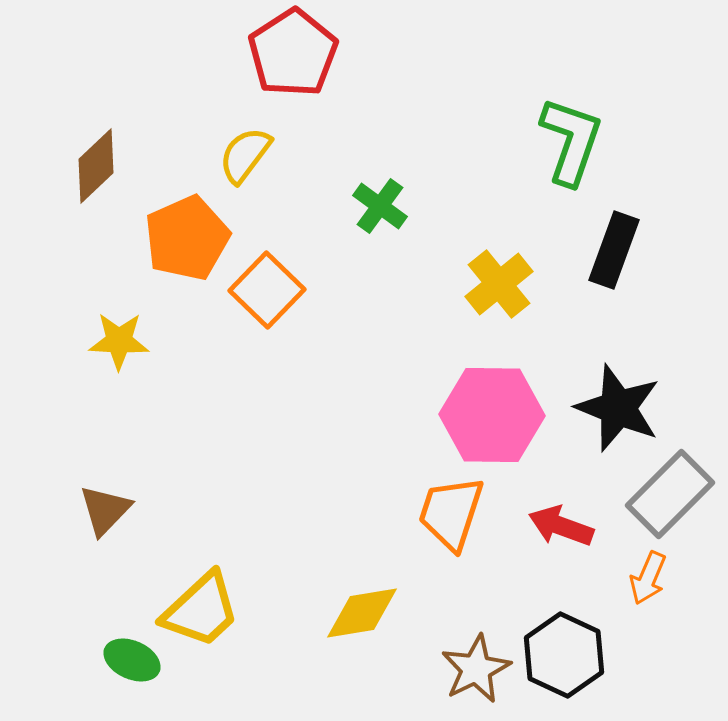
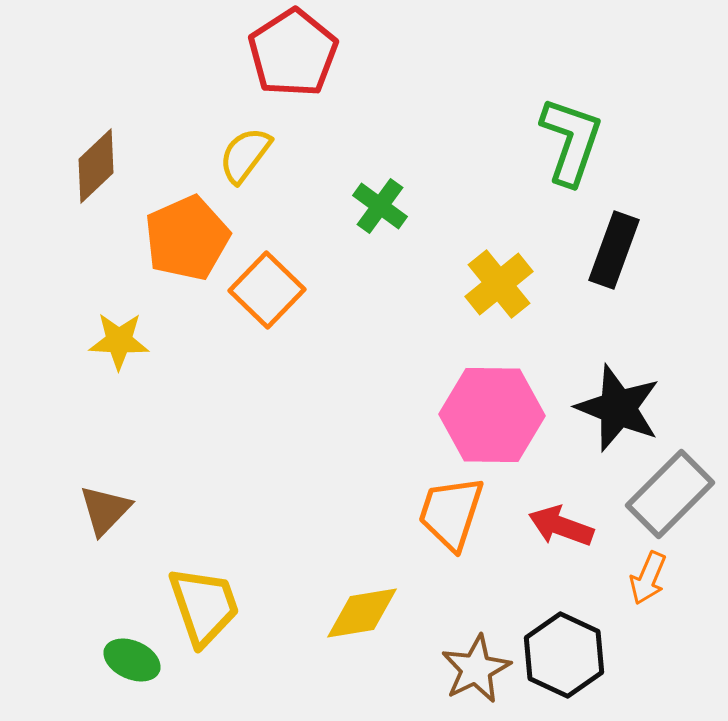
yellow trapezoid: moved 3 px right, 4 px up; rotated 66 degrees counterclockwise
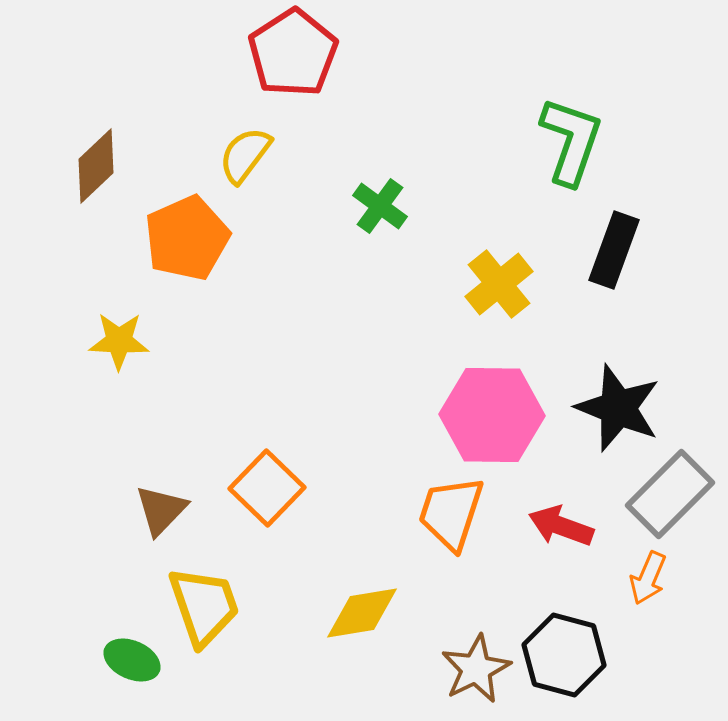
orange square: moved 198 px down
brown triangle: moved 56 px right
black hexagon: rotated 10 degrees counterclockwise
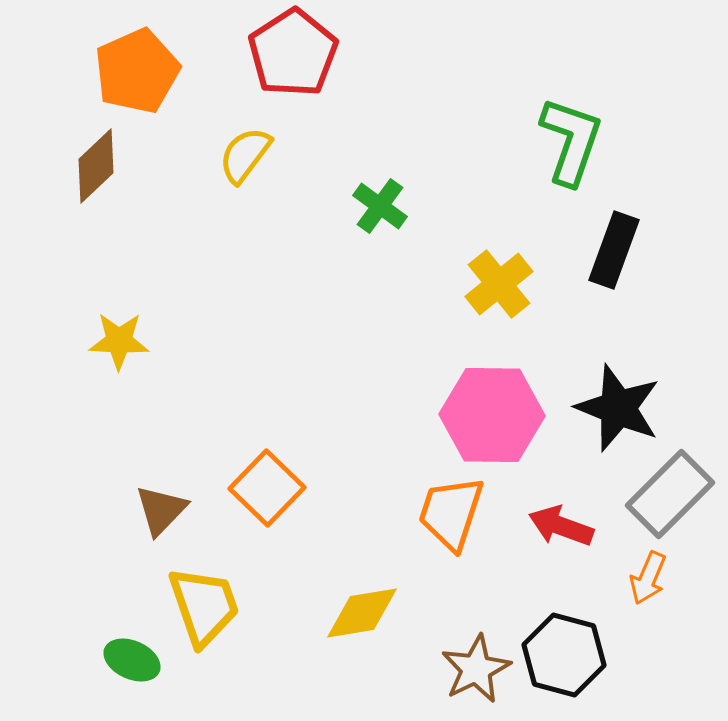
orange pentagon: moved 50 px left, 167 px up
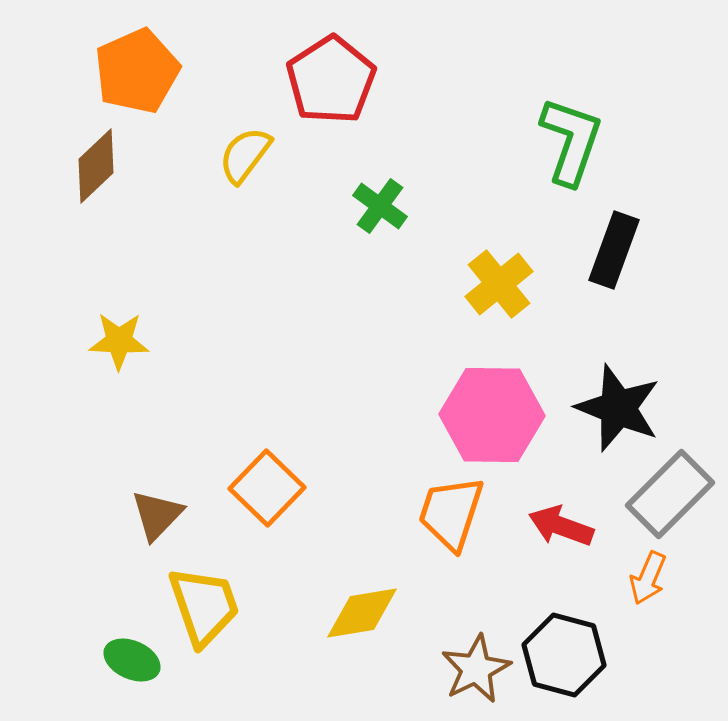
red pentagon: moved 38 px right, 27 px down
brown triangle: moved 4 px left, 5 px down
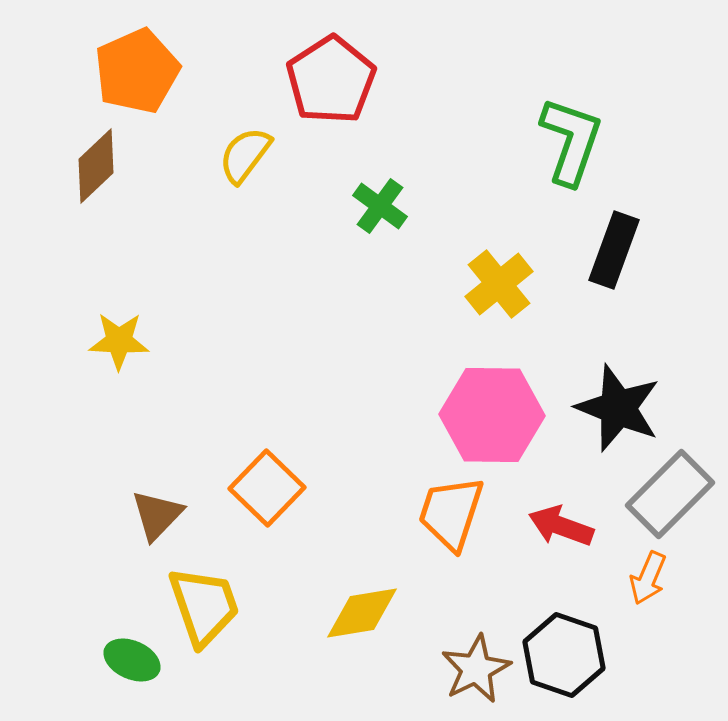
black hexagon: rotated 4 degrees clockwise
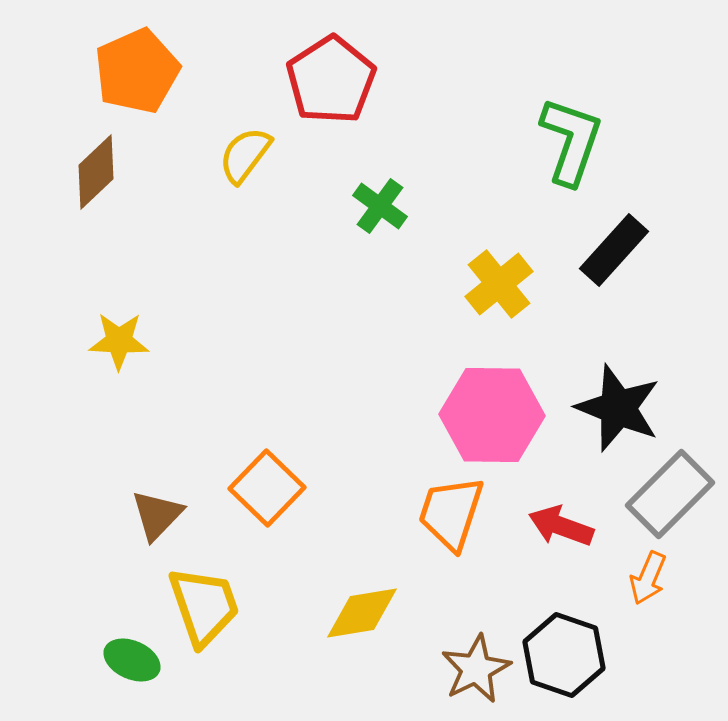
brown diamond: moved 6 px down
black rectangle: rotated 22 degrees clockwise
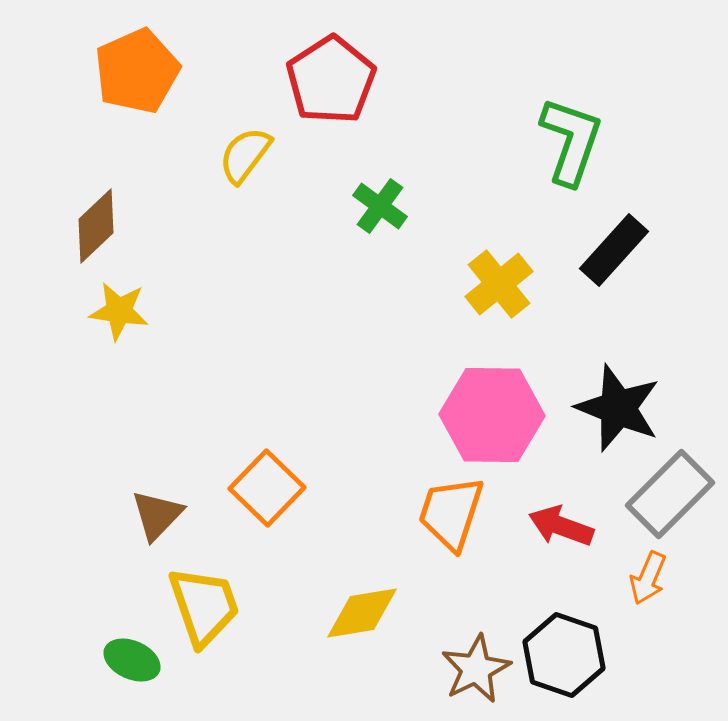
brown diamond: moved 54 px down
yellow star: moved 30 px up; rotated 6 degrees clockwise
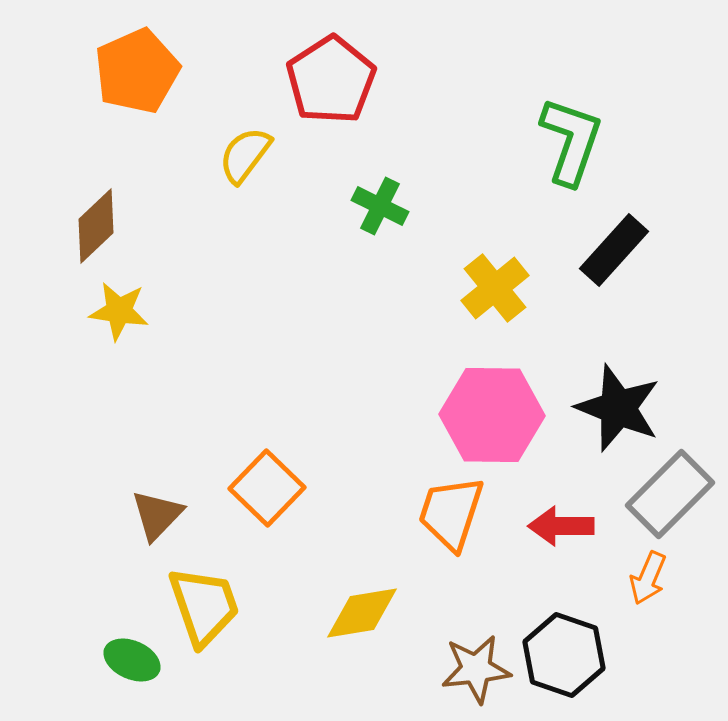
green cross: rotated 10 degrees counterclockwise
yellow cross: moved 4 px left, 4 px down
red arrow: rotated 20 degrees counterclockwise
brown star: rotated 20 degrees clockwise
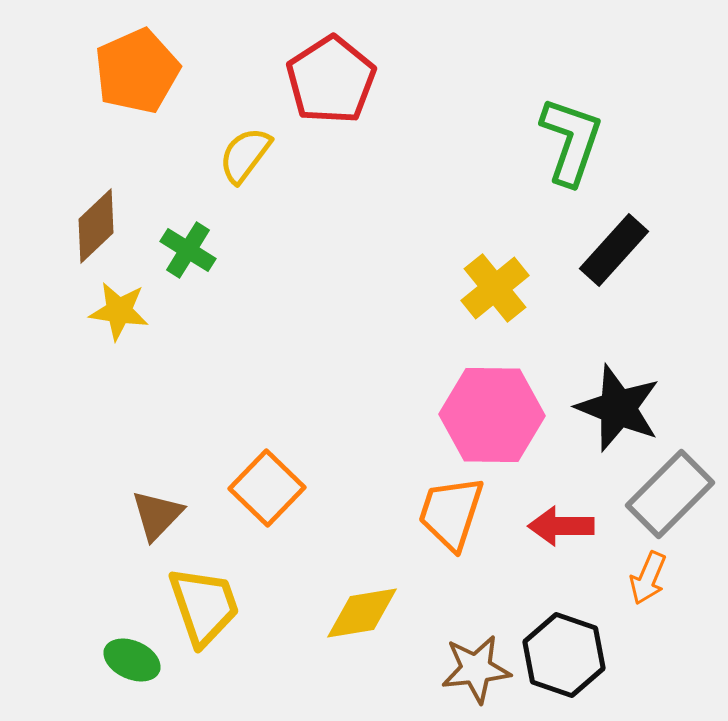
green cross: moved 192 px left, 44 px down; rotated 6 degrees clockwise
